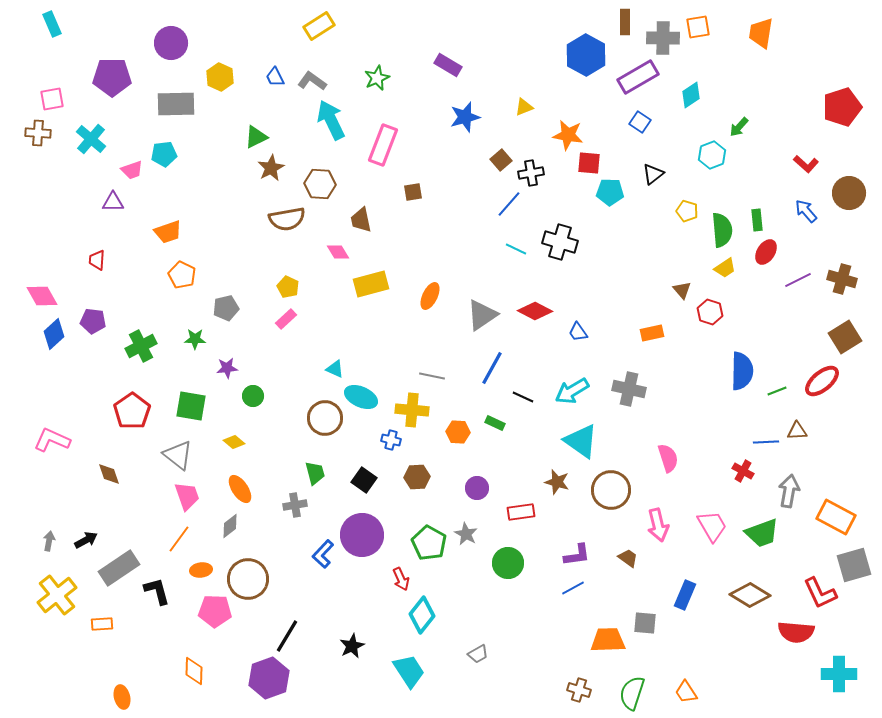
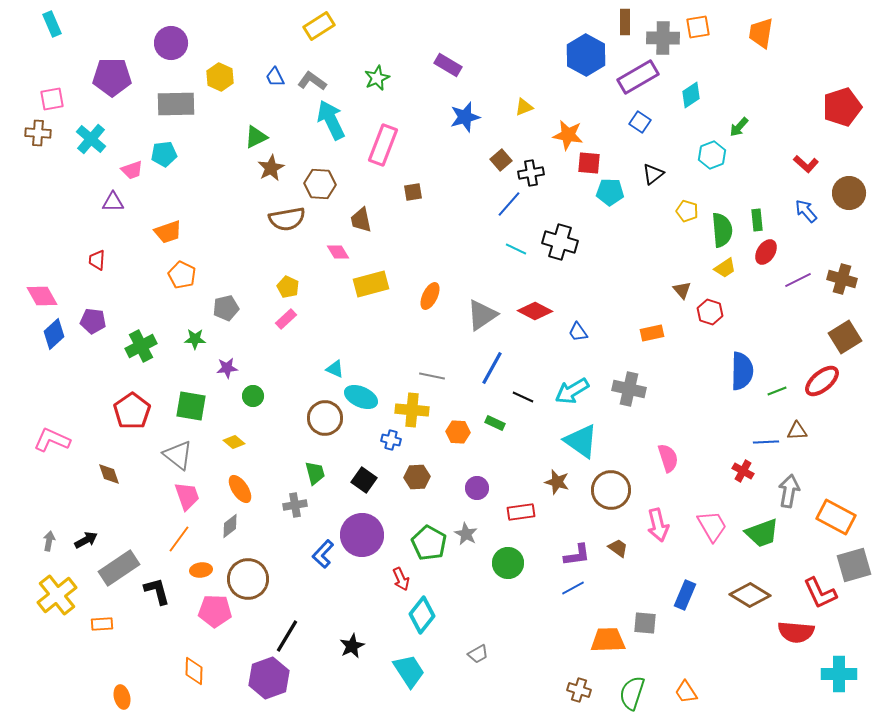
brown trapezoid at (628, 558): moved 10 px left, 10 px up
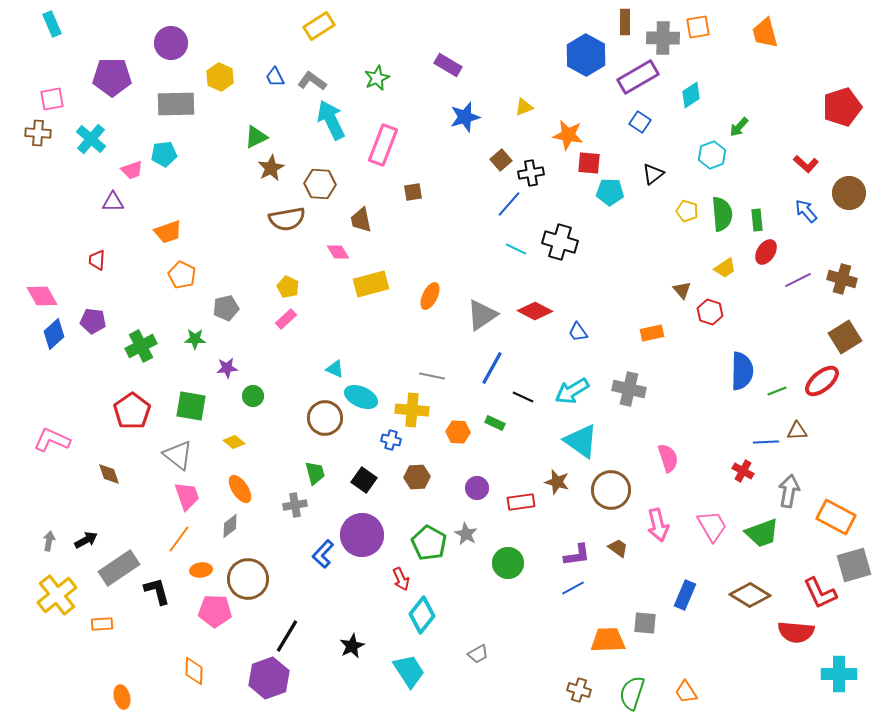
orange trapezoid at (761, 33): moved 4 px right; rotated 24 degrees counterclockwise
green semicircle at (722, 230): moved 16 px up
red rectangle at (521, 512): moved 10 px up
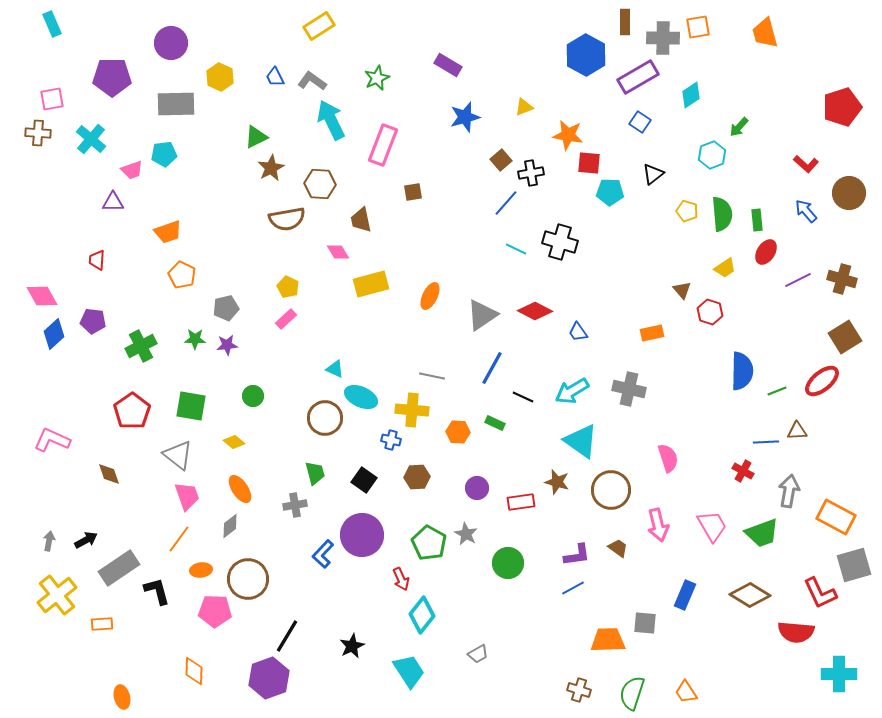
blue line at (509, 204): moved 3 px left, 1 px up
purple star at (227, 368): moved 23 px up
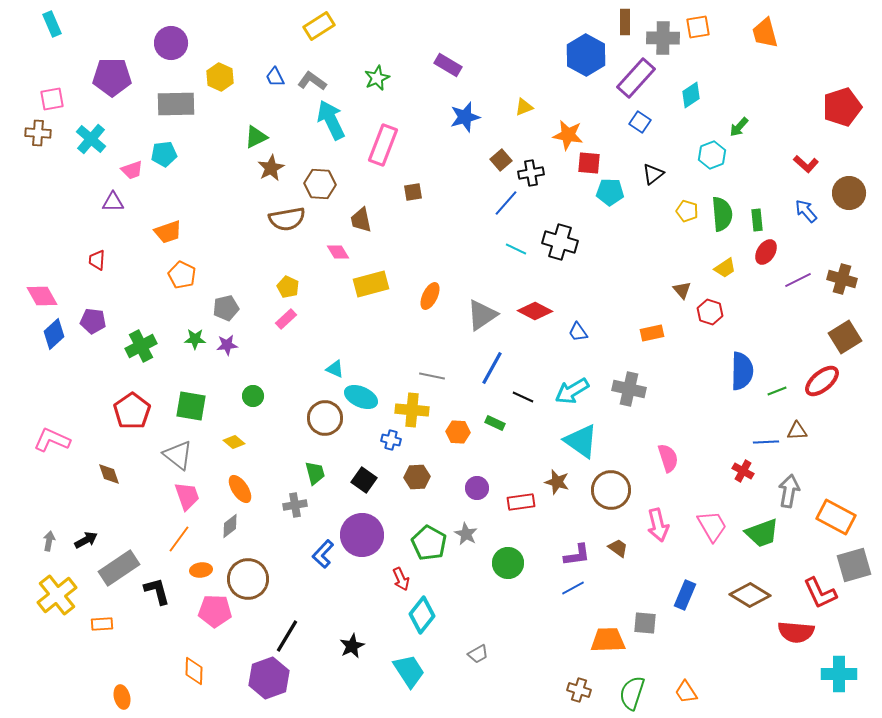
purple rectangle at (638, 77): moved 2 px left, 1 px down; rotated 18 degrees counterclockwise
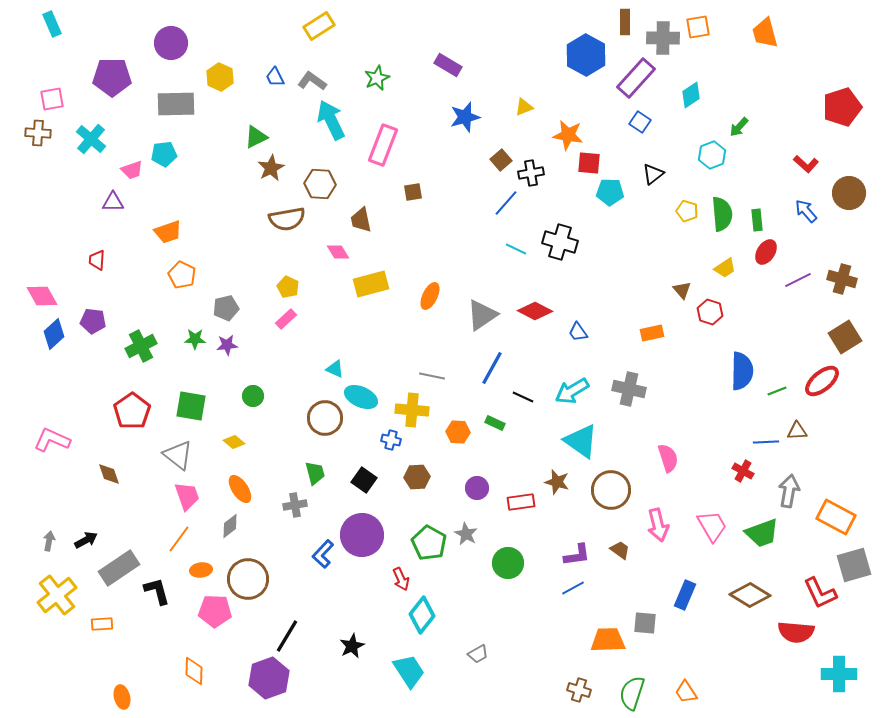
brown trapezoid at (618, 548): moved 2 px right, 2 px down
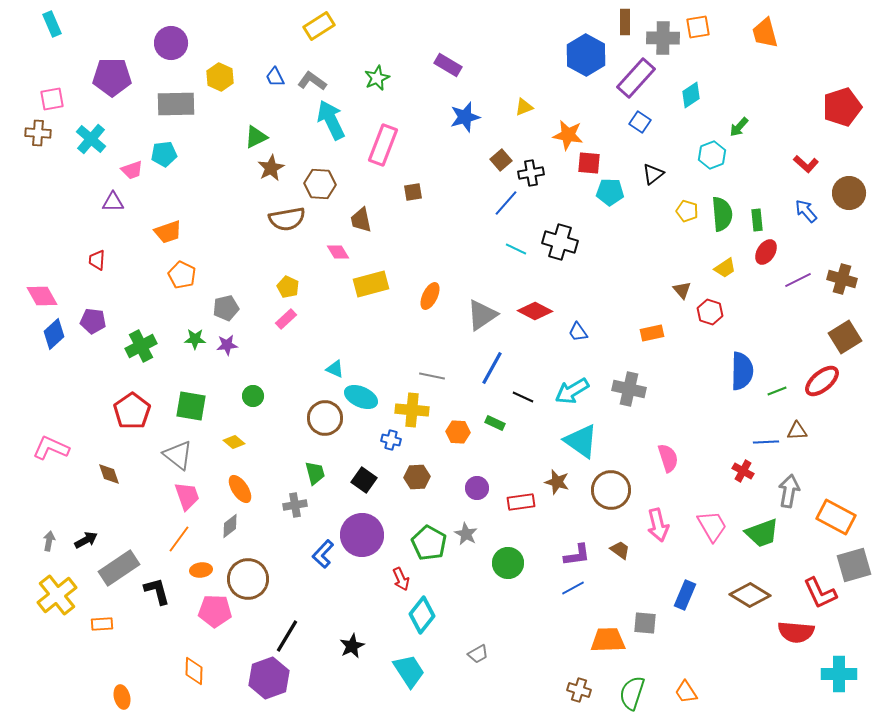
pink L-shape at (52, 440): moved 1 px left, 8 px down
